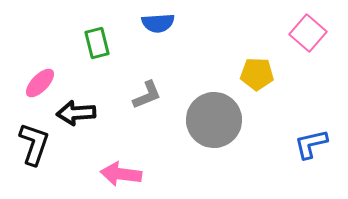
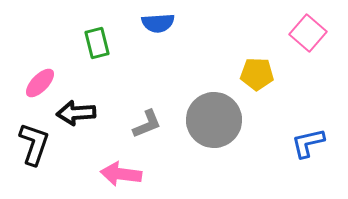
gray L-shape: moved 29 px down
blue L-shape: moved 3 px left, 1 px up
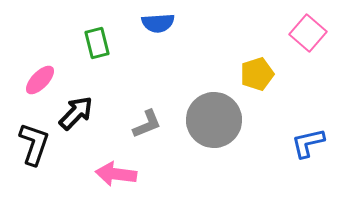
yellow pentagon: rotated 20 degrees counterclockwise
pink ellipse: moved 3 px up
black arrow: rotated 138 degrees clockwise
pink arrow: moved 5 px left
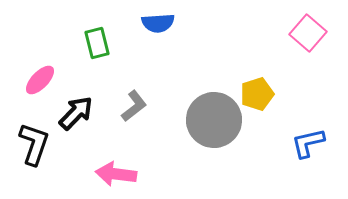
yellow pentagon: moved 20 px down
gray L-shape: moved 13 px left, 18 px up; rotated 16 degrees counterclockwise
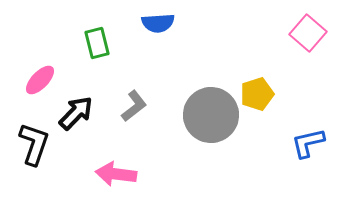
gray circle: moved 3 px left, 5 px up
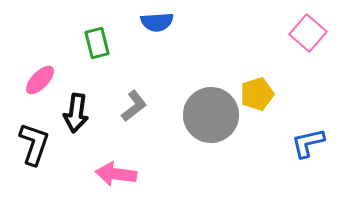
blue semicircle: moved 1 px left, 1 px up
black arrow: rotated 144 degrees clockwise
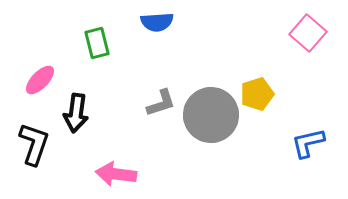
gray L-shape: moved 27 px right, 3 px up; rotated 20 degrees clockwise
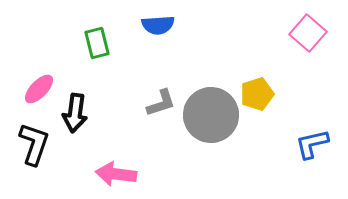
blue semicircle: moved 1 px right, 3 px down
pink ellipse: moved 1 px left, 9 px down
black arrow: moved 1 px left
blue L-shape: moved 4 px right, 1 px down
